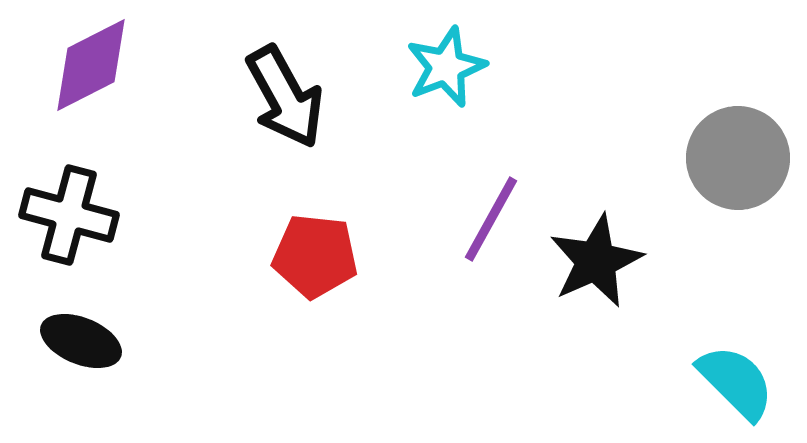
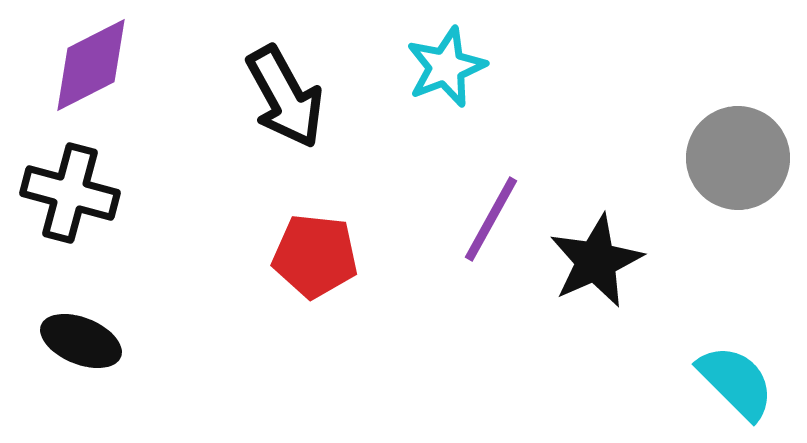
black cross: moved 1 px right, 22 px up
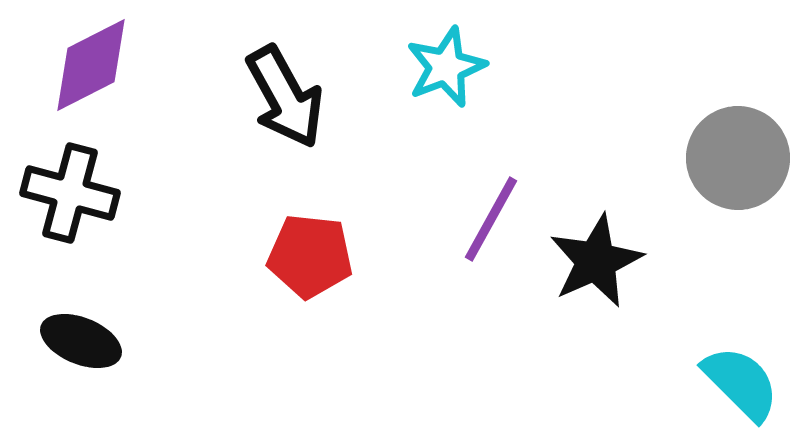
red pentagon: moved 5 px left
cyan semicircle: moved 5 px right, 1 px down
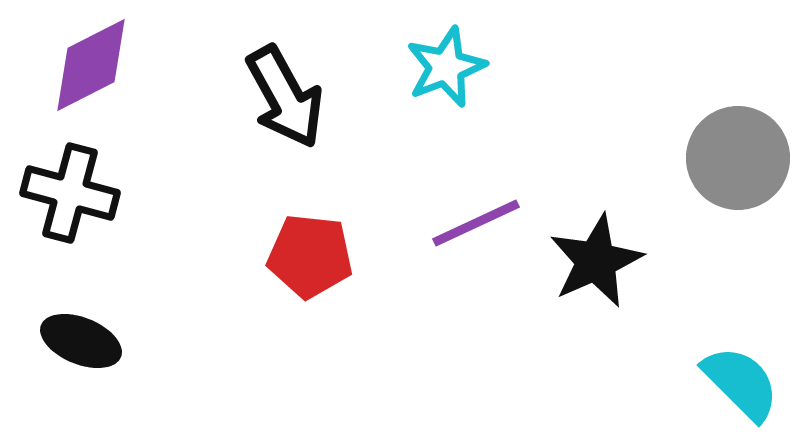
purple line: moved 15 px left, 4 px down; rotated 36 degrees clockwise
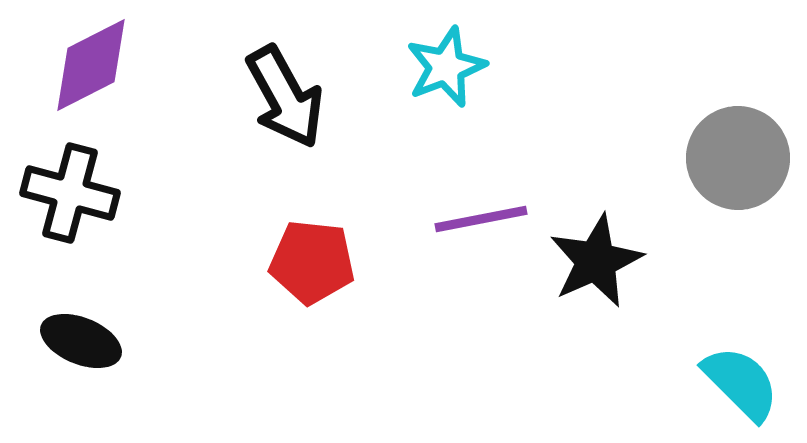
purple line: moved 5 px right, 4 px up; rotated 14 degrees clockwise
red pentagon: moved 2 px right, 6 px down
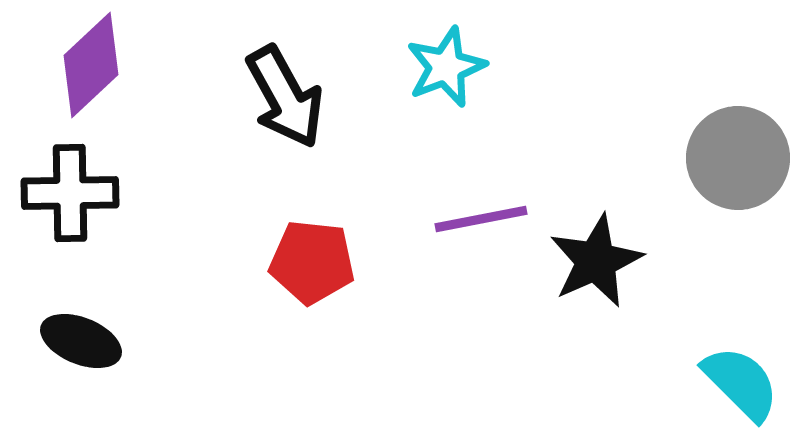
purple diamond: rotated 16 degrees counterclockwise
black cross: rotated 16 degrees counterclockwise
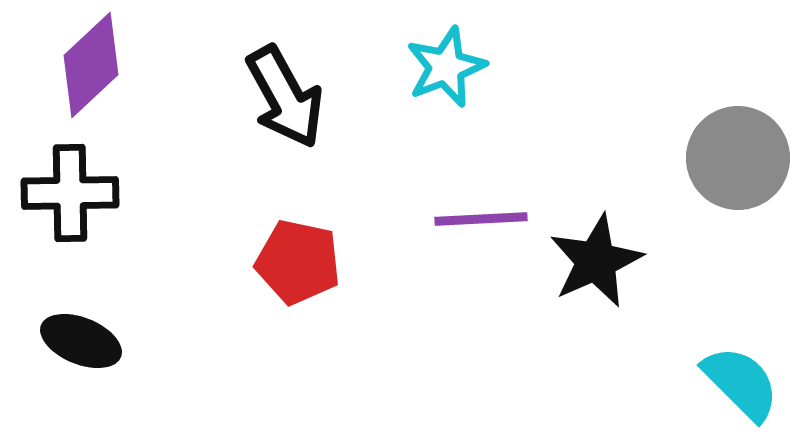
purple line: rotated 8 degrees clockwise
red pentagon: moved 14 px left; rotated 6 degrees clockwise
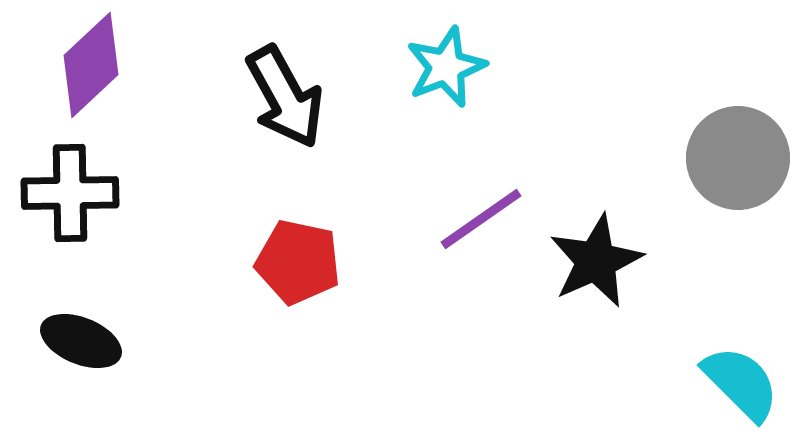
purple line: rotated 32 degrees counterclockwise
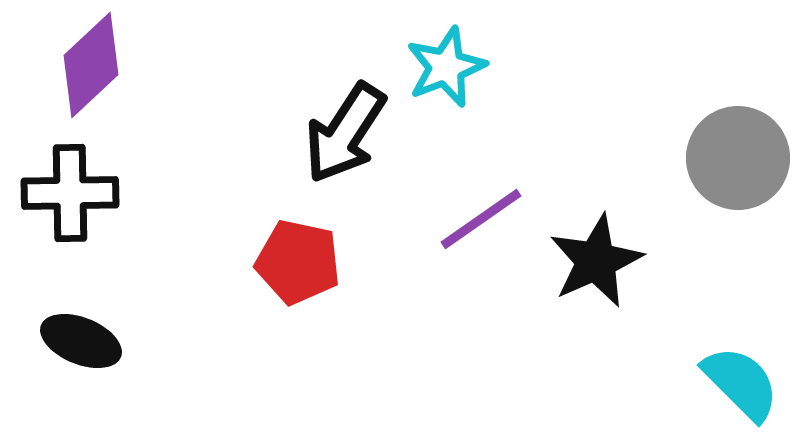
black arrow: moved 60 px right, 36 px down; rotated 62 degrees clockwise
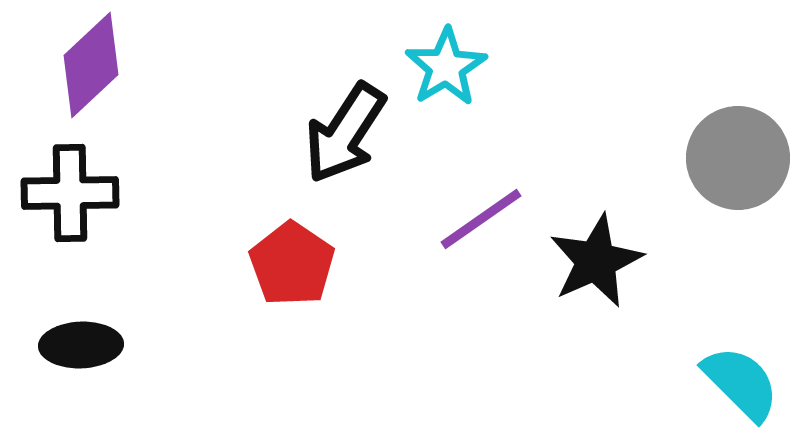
cyan star: rotated 10 degrees counterclockwise
red pentagon: moved 6 px left, 2 px down; rotated 22 degrees clockwise
black ellipse: moved 4 px down; rotated 24 degrees counterclockwise
